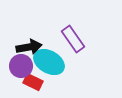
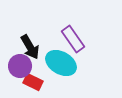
black arrow: moved 1 px right; rotated 70 degrees clockwise
cyan ellipse: moved 12 px right, 1 px down
purple circle: moved 1 px left
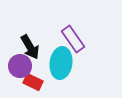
cyan ellipse: rotated 68 degrees clockwise
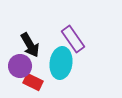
black arrow: moved 2 px up
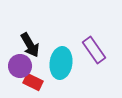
purple rectangle: moved 21 px right, 11 px down
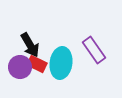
purple circle: moved 1 px down
red rectangle: moved 4 px right, 18 px up
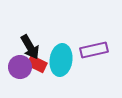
black arrow: moved 2 px down
purple rectangle: rotated 68 degrees counterclockwise
cyan ellipse: moved 3 px up
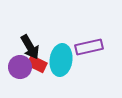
purple rectangle: moved 5 px left, 3 px up
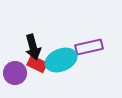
black arrow: moved 3 px right; rotated 15 degrees clockwise
cyan ellipse: rotated 60 degrees clockwise
purple circle: moved 5 px left, 6 px down
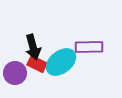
purple rectangle: rotated 12 degrees clockwise
cyan ellipse: moved 2 px down; rotated 16 degrees counterclockwise
